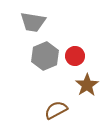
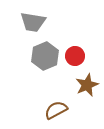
brown star: rotated 10 degrees clockwise
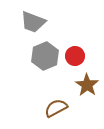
gray trapezoid: rotated 12 degrees clockwise
brown star: rotated 15 degrees counterclockwise
brown semicircle: moved 2 px up
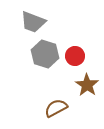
gray hexagon: moved 2 px up; rotated 20 degrees counterclockwise
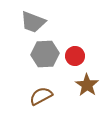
gray hexagon: rotated 20 degrees counterclockwise
brown semicircle: moved 15 px left, 12 px up
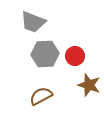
brown star: moved 2 px right; rotated 15 degrees counterclockwise
